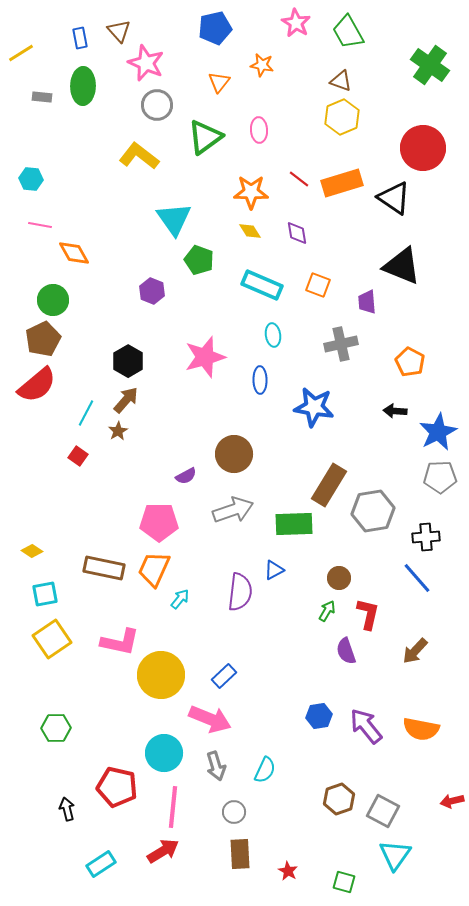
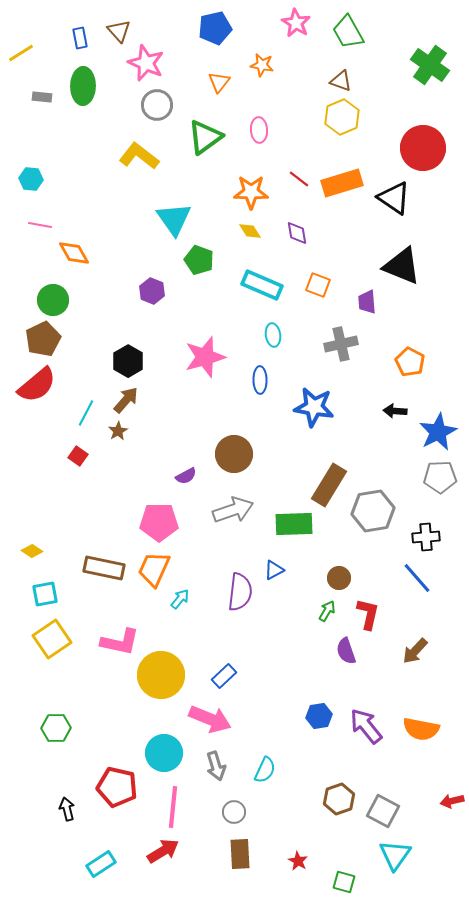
red star at (288, 871): moved 10 px right, 10 px up
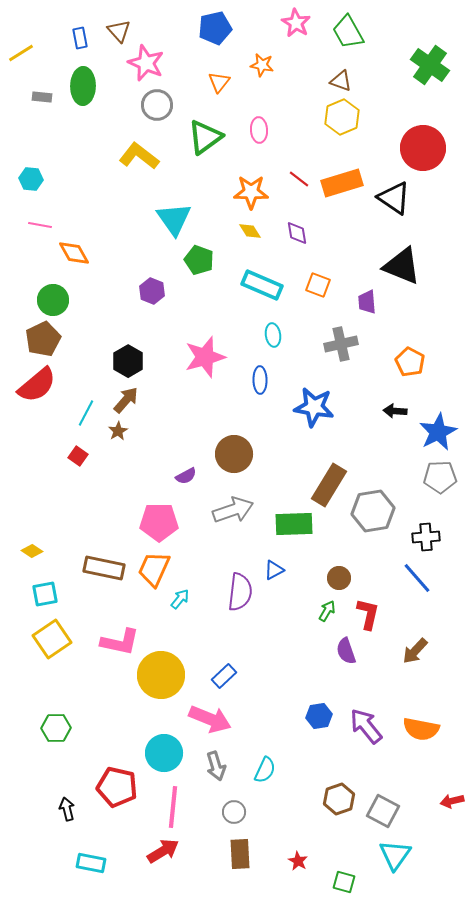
cyan rectangle at (101, 864): moved 10 px left, 1 px up; rotated 44 degrees clockwise
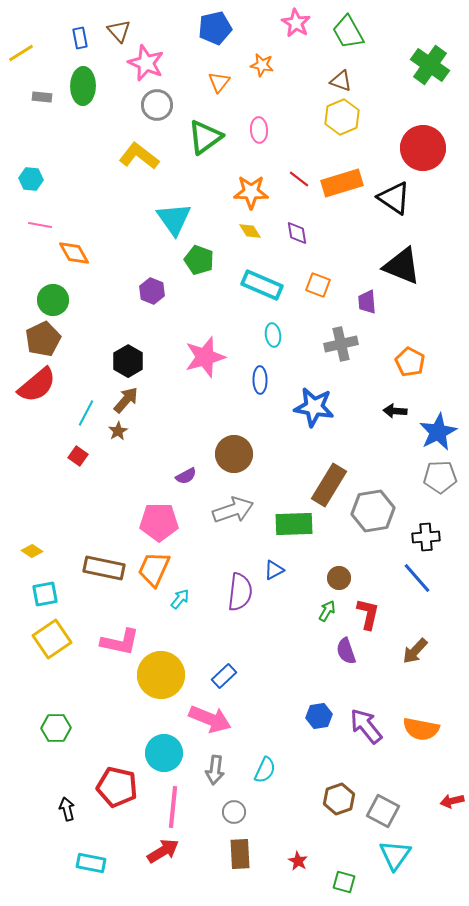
gray arrow at (216, 766): moved 1 px left, 4 px down; rotated 24 degrees clockwise
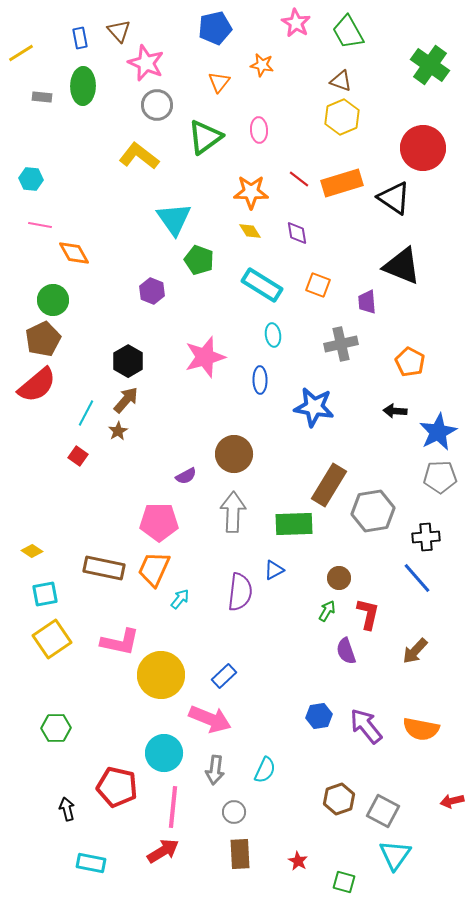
cyan rectangle at (262, 285): rotated 9 degrees clockwise
gray arrow at (233, 510): moved 2 px down; rotated 69 degrees counterclockwise
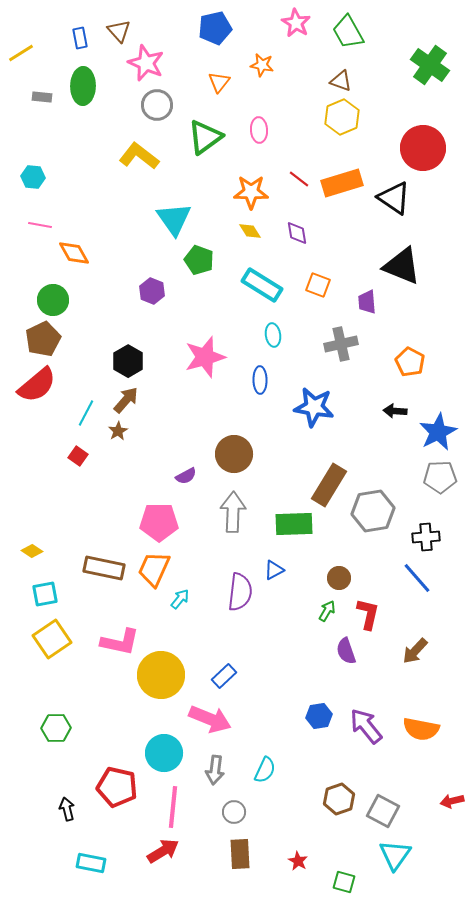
cyan hexagon at (31, 179): moved 2 px right, 2 px up
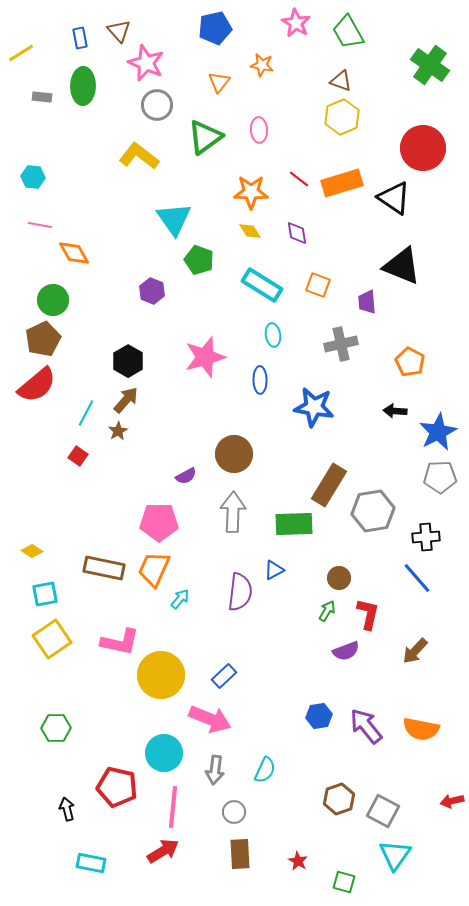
purple semicircle at (346, 651): rotated 92 degrees counterclockwise
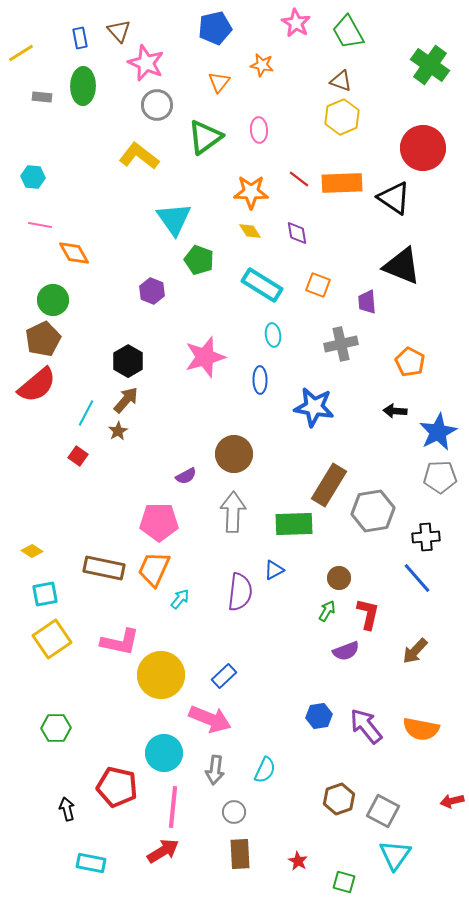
orange rectangle at (342, 183): rotated 15 degrees clockwise
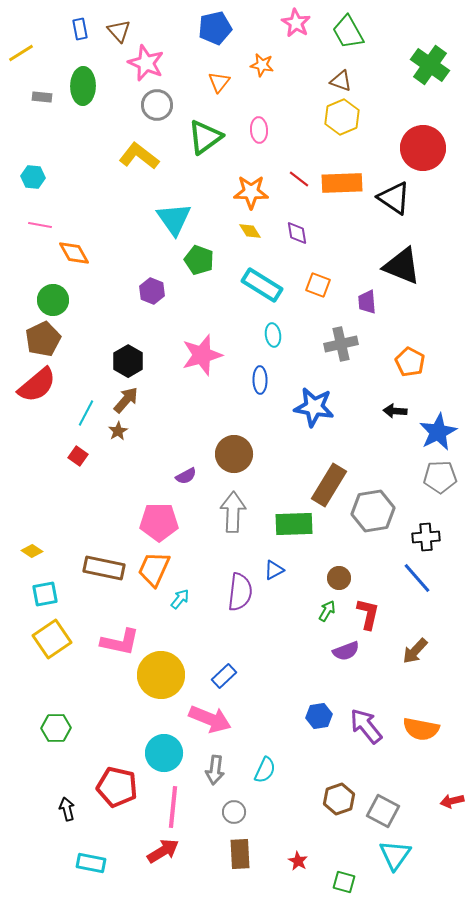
blue rectangle at (80, 38): moved 9 px up
pink star at (205, 357): moved 3 px left, 2 px up
